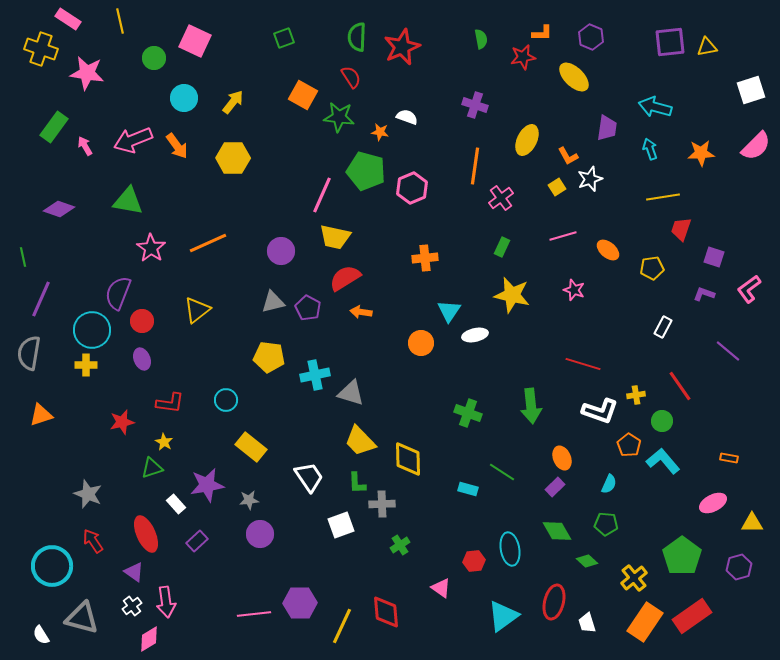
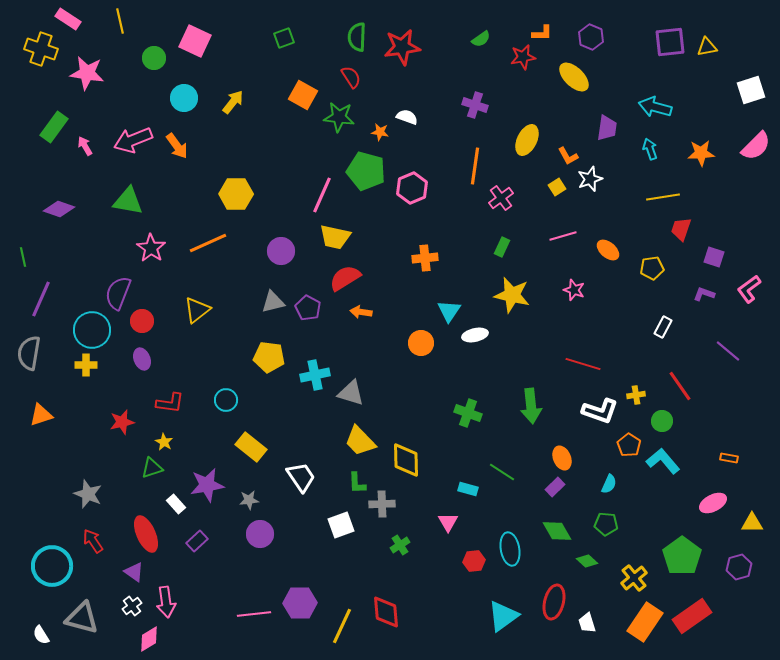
green semicircle at (481, 39): rotated 66 degrees clockwise
red star at (402, 47): rotated 15 degrees clockwise
yellow hexagon at (233, 158): moved 3 px right, 36 px down
yellow diamond at (408, 459): moved 2 px left, 1 px down
white trapezoid at (309, 477): moved 8 px left
pink triangle at (441, 588): moved 7 px right, 66 px up; rotated 25 degrees clockwise
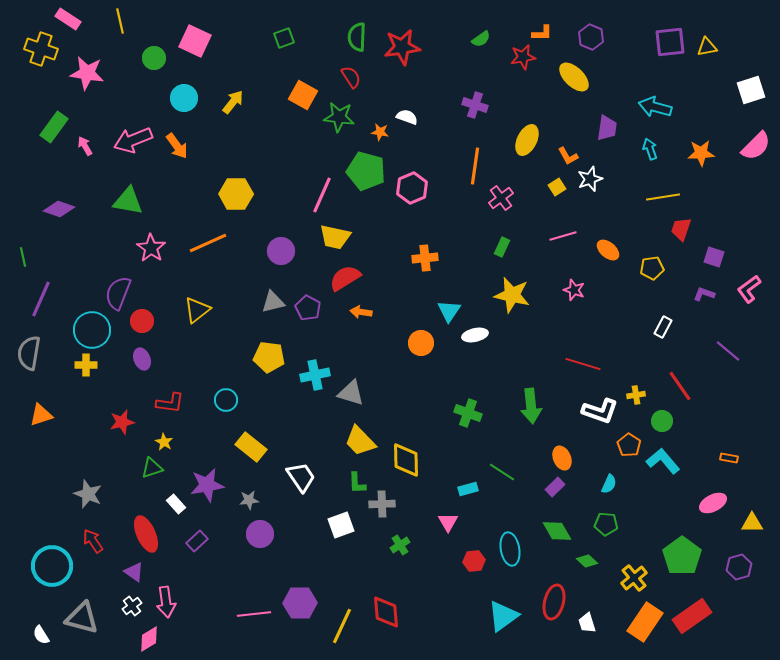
cyan rectangle at (468, 489): rotated 30 degrees counterclockwise
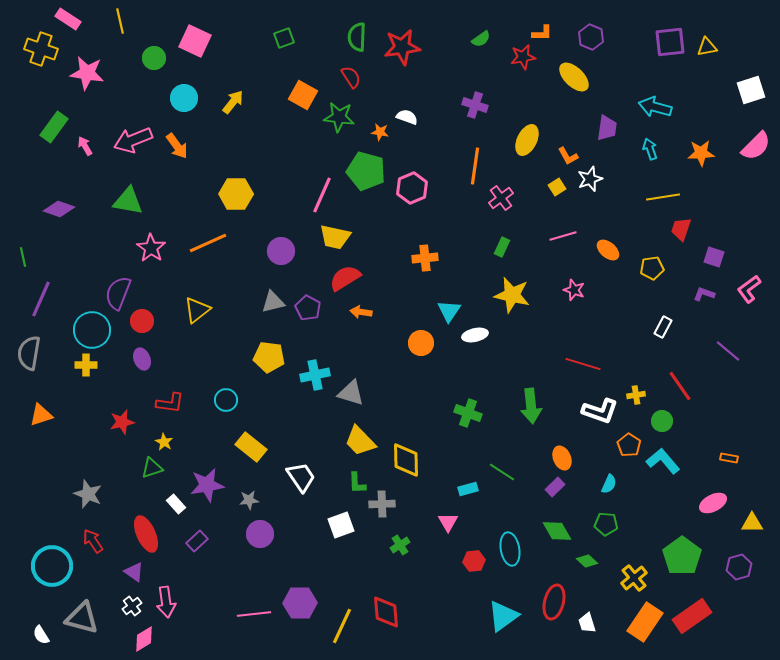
pink diamond at (149, 639): moved 5 px left
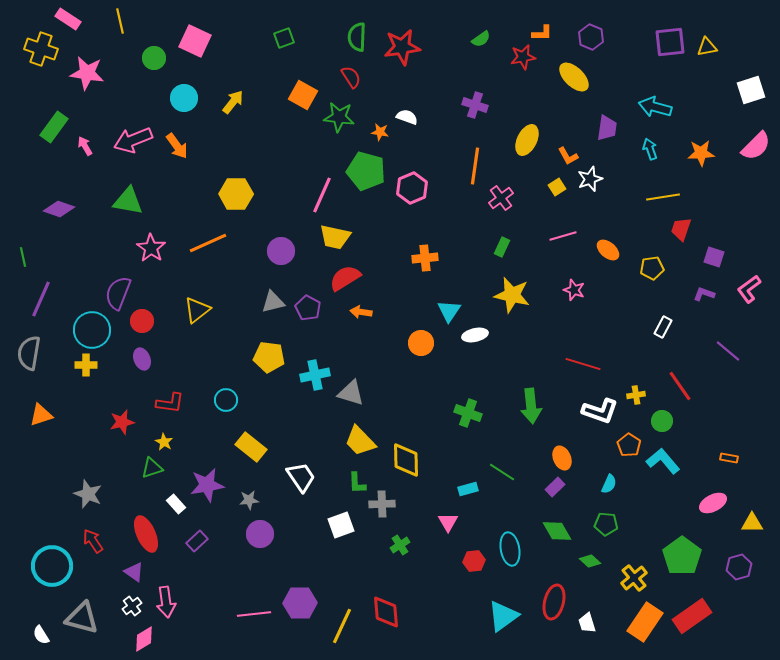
green diamond at (587, 561): moved 3 px right
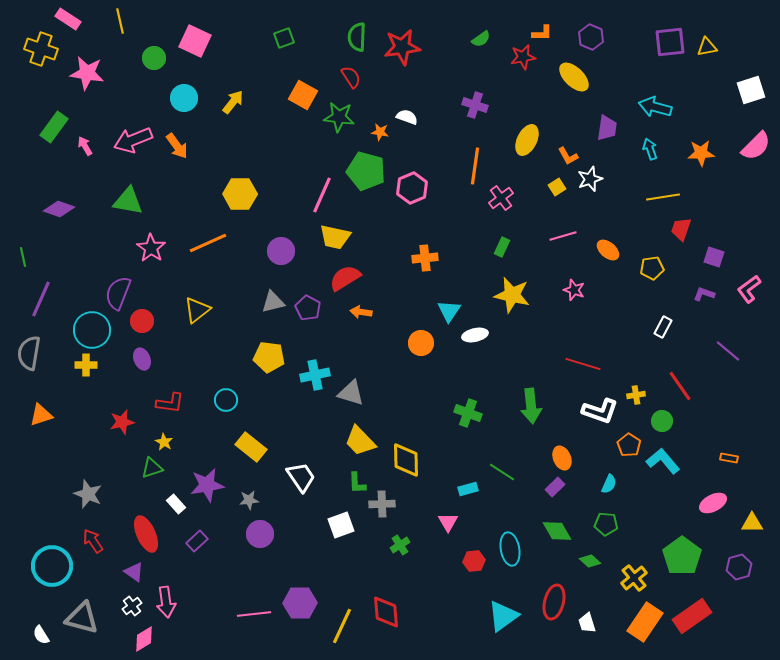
yellow hexagon at (236, 194): moved 4 px right
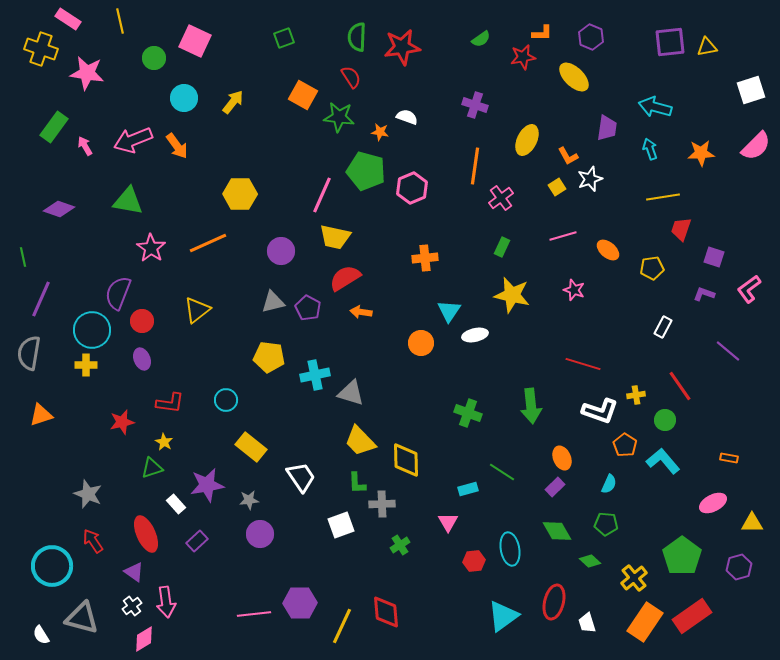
green circle at (662, 421): moved 3 px right, 1 px up
orange pentagon at (629, 445): moved 4 px left
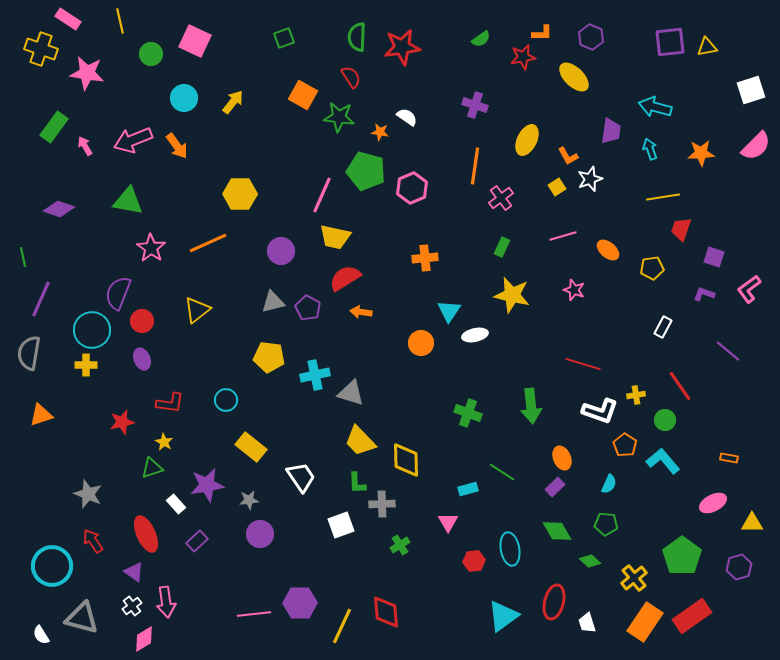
green circle at (154, 58): moved 3 px left, 4 px up
white semicircle at (407, 117): rotated 15 degrees clockwise
purple trapezoid at (607, 128): moved 4 px right, 3 px down
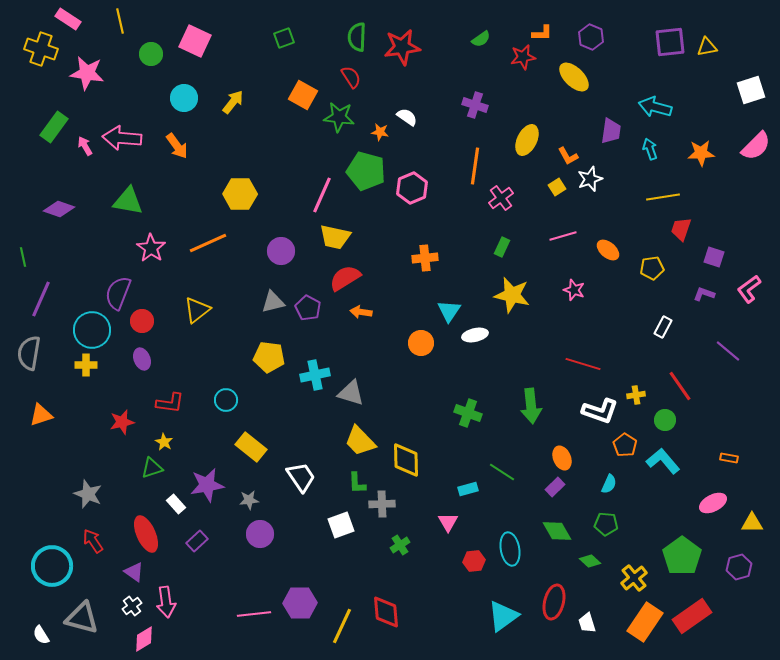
pink arrow at (133, 140): moved 11 px left, 2 px up; rotated 27 degrees clockwise
